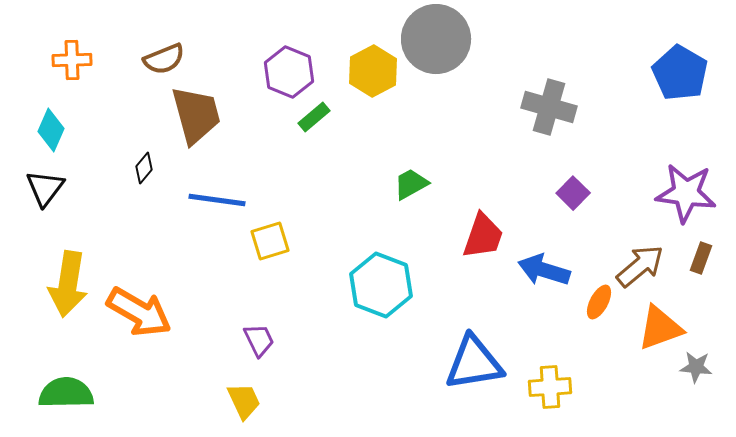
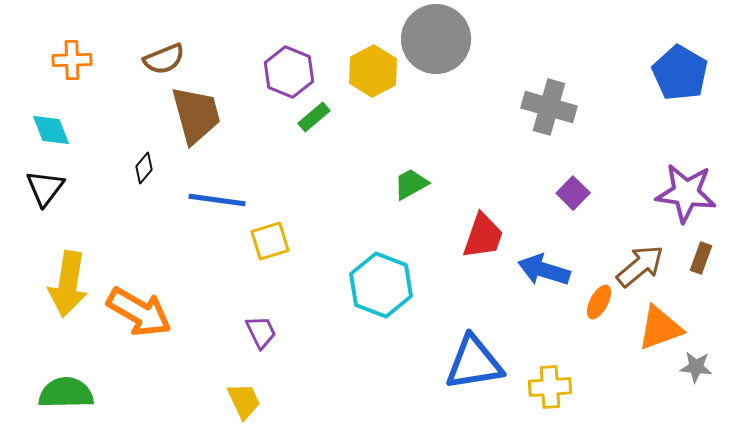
cyan diamond: rotated 45 degrees counterclockwise
purple trapezoid: moved 2 px right, 8 px up
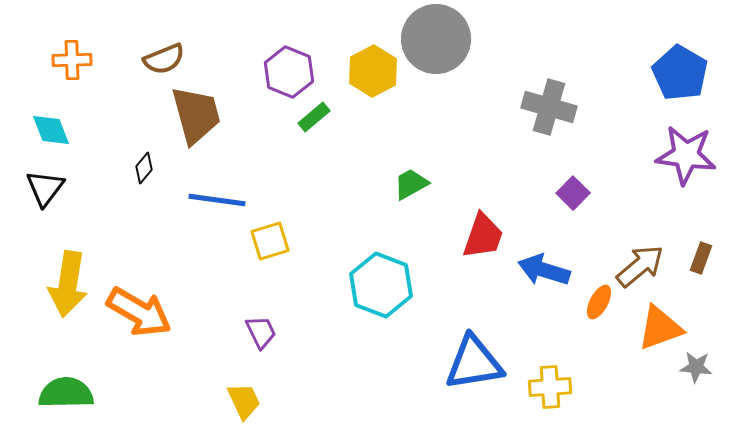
purple star: moved 38 px up
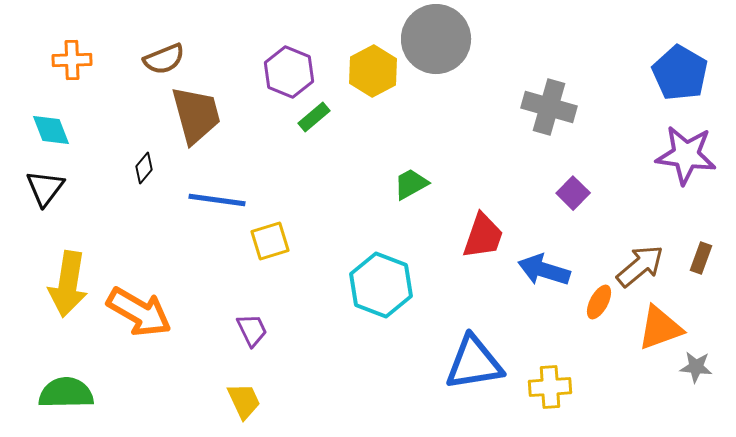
purple trapezoid: moved 9 px left, 2 px up
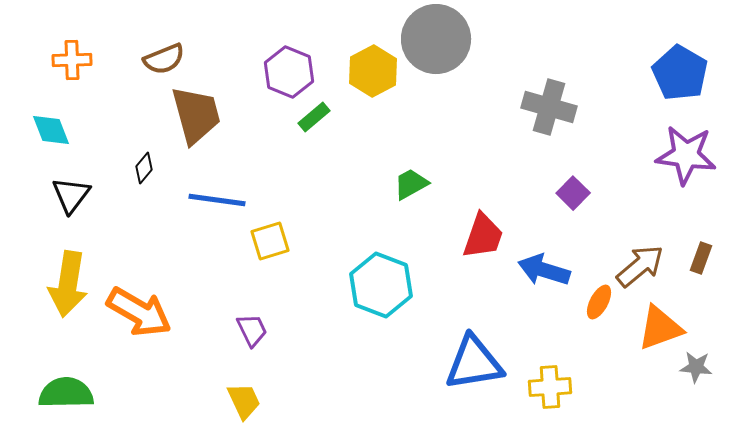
black triangle: moved 26 px right, 7 px down
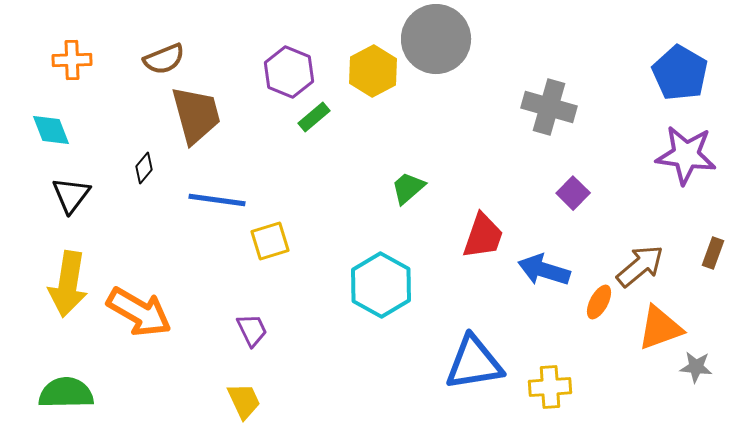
green trapezoid: moved 3 px left, 4 px down; rotated 12 degrees counterclockwise
brown rectangle: moved 12 px right, 5 px up
cyan hexagon: rotated 8 degrees clockwise
